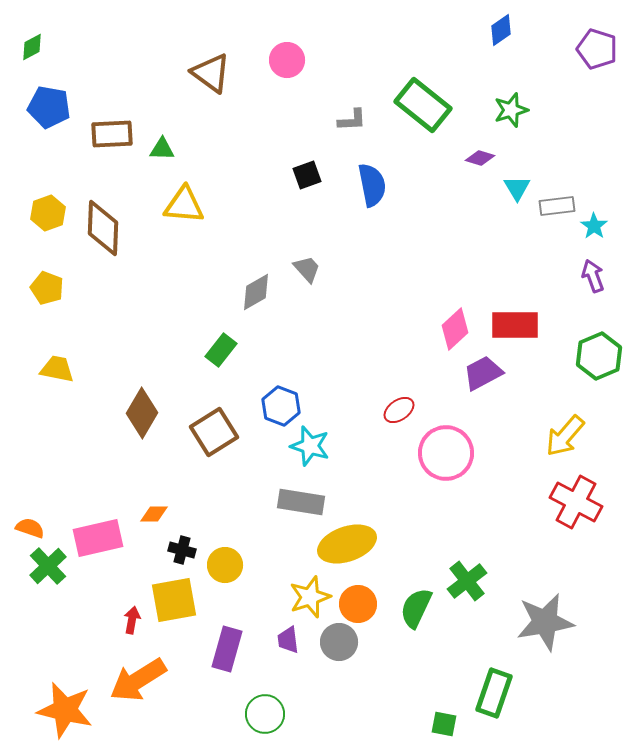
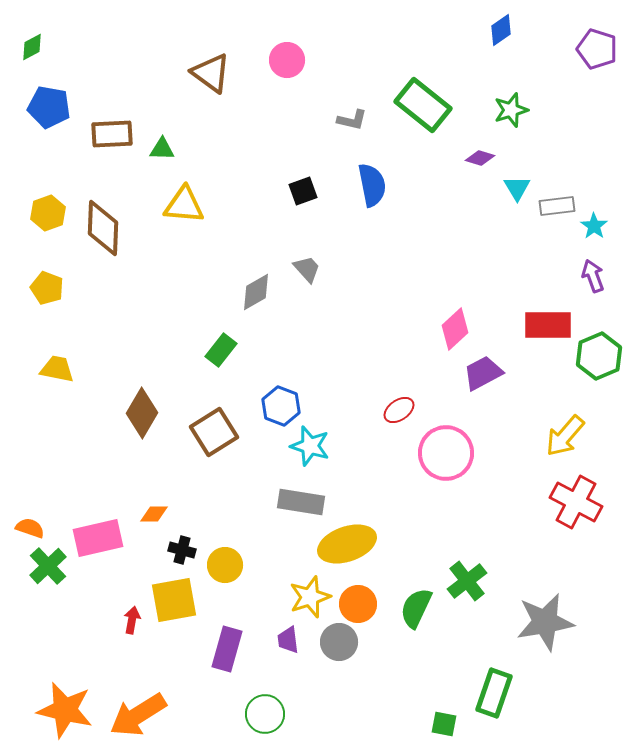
gray L-shape at (352, 120): rotated 16 degrees clockwise
black square at (307, 175): moved 4 px left, 16 px down
red rectangle at (515, 325): moved 33 px right
orange arrow at (138, 680): moved 35 px down
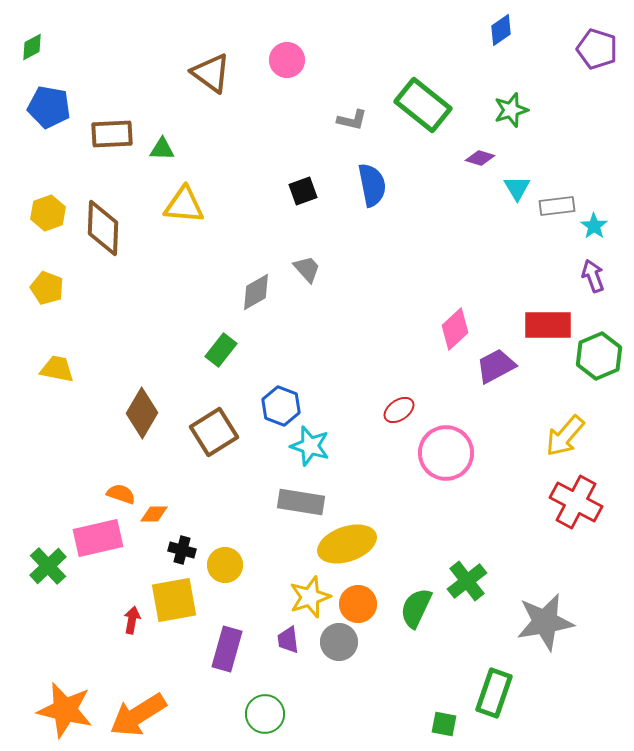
purple trapezoid at (483, 373): moved 13 px right, 7 px up
orange semicircle at (30, 528): moved 91 px right, 34 px up
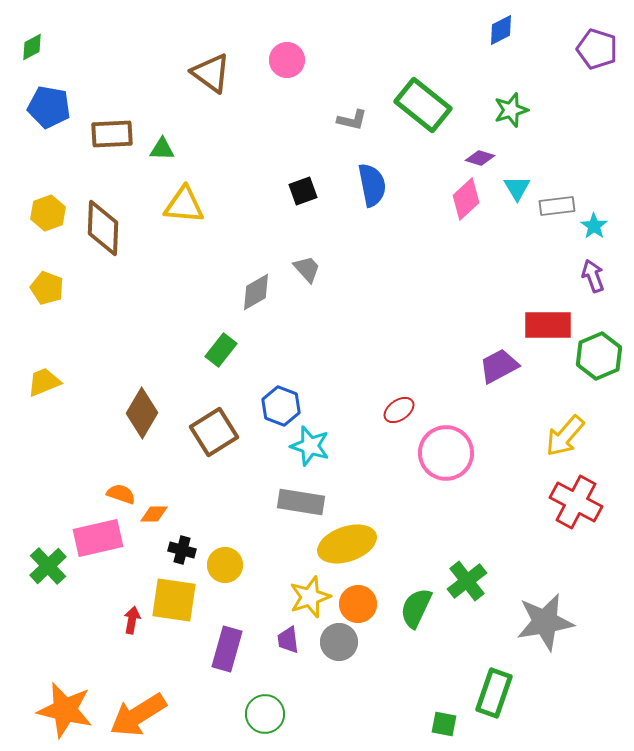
blue diamond at (501, 30): rotated 8 degrees clockwise
pink diamond at (455, 329): moved 11 px right, 130 px up
purple trapezoid at (496, 366): moved 3 px right
yellow trapezoid at (57, 369): moved 13 px left, 13 px down; rotated 33 degrees counterclockwise
yellow square at (174, 600): rotated 18 degrees clockwise
